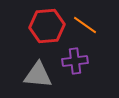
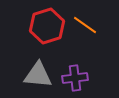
red hexagon: rotated 12 degrees counterclockwise
purple cross: moved 17 px down
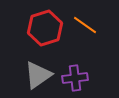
red hexagon: moved 2 px left, 2 px down
gray triangle: rotated 40 degrees counterclockwise
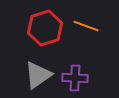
orange line: moved 1 px right, 1 px down; rotated 15 degrees counterclockwise
purple cross: rotated 10 degrees clockwise
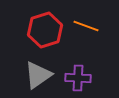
red hexagon: moved 2 px down
purple cross: moved 3 px right
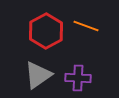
red hexagon: moved 1 px right, 1 px down; rotated 12 degrees counterclockwise
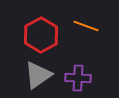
red hexagon: moved 5 px left, 4 px down
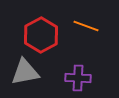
gray triangle: moved 13 px left, 3 px up; rotated 24 degrees clockwise
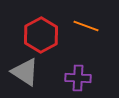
gray triangle: rotated 44 degrees clockwise
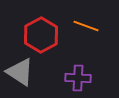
gray triangle: moved 5 px left
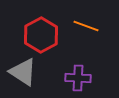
gray triangle: moved 3 px right
